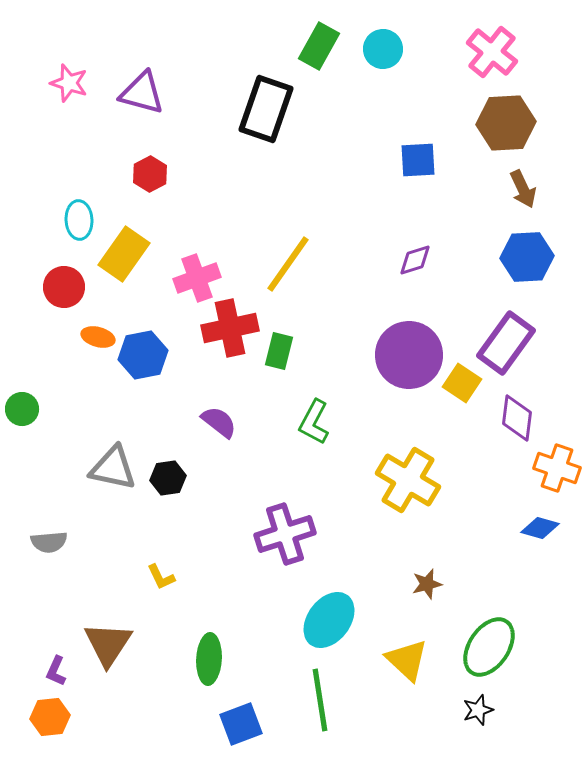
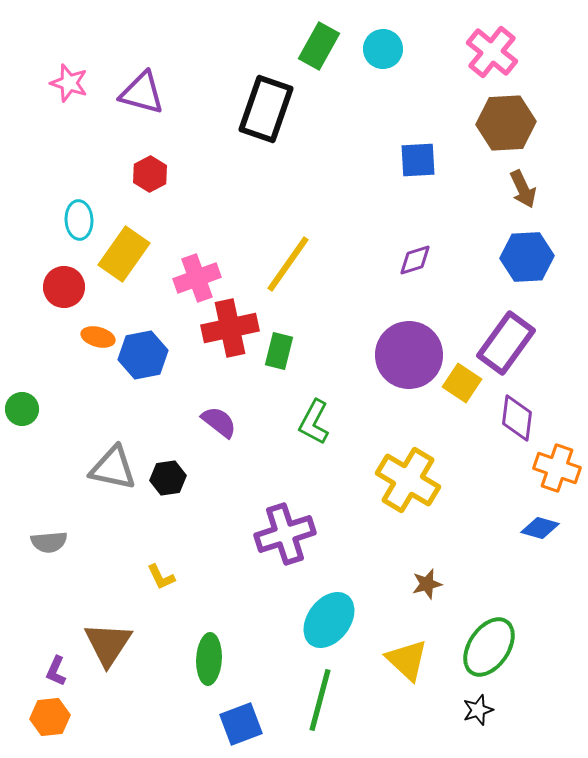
green line at (320, 700): rotated 24 degrees clockwise
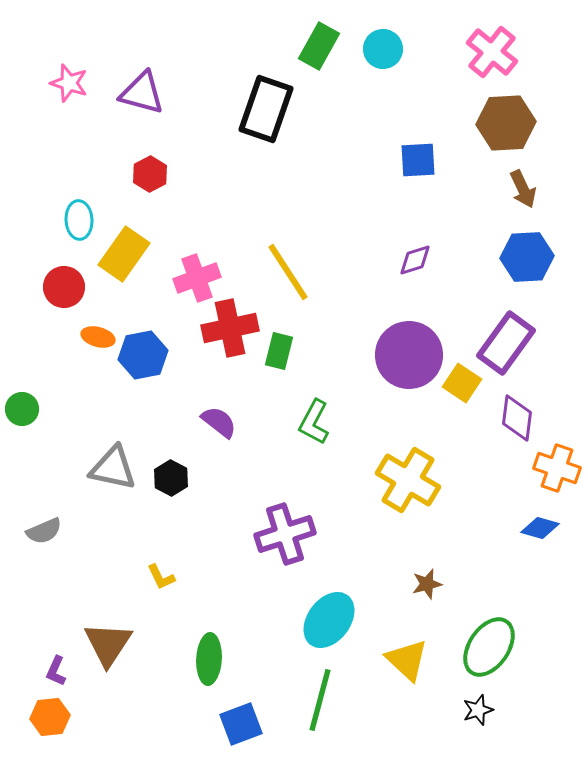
yellow line at (288, 264): moved 8 px down; rotated 68 degrees counterclockwise
black hexagon at (168, 478): moved 3 px right; rotated 24 degrees counterclockwise
gray semicircle at (49, 542): moved 5 px left, 11 px up; rotated 18 degrees counterclockwise
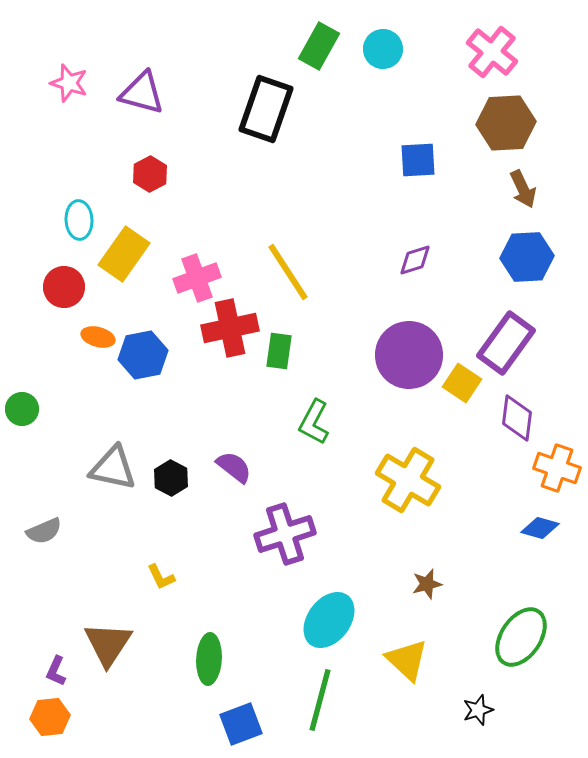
green rectangle at (279, 351): rotated 6 degrees counterclockwise
purple semicircle at (219, 422): moved 15 px right, 45 px down
green ellipse at (489, 647): moved 32 px right, 10 px up
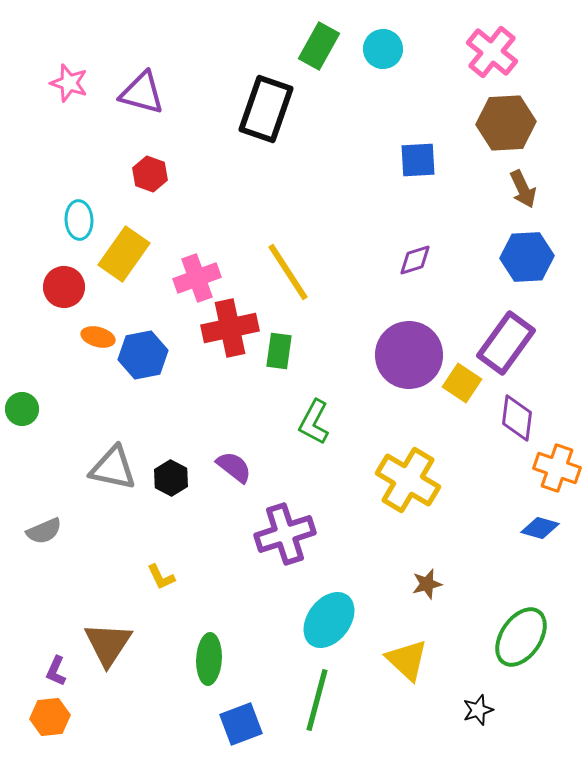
red hexagon at (150, 174): rotated 12 degrees counterclockwise
green line at (320, 700): moved 3 px left
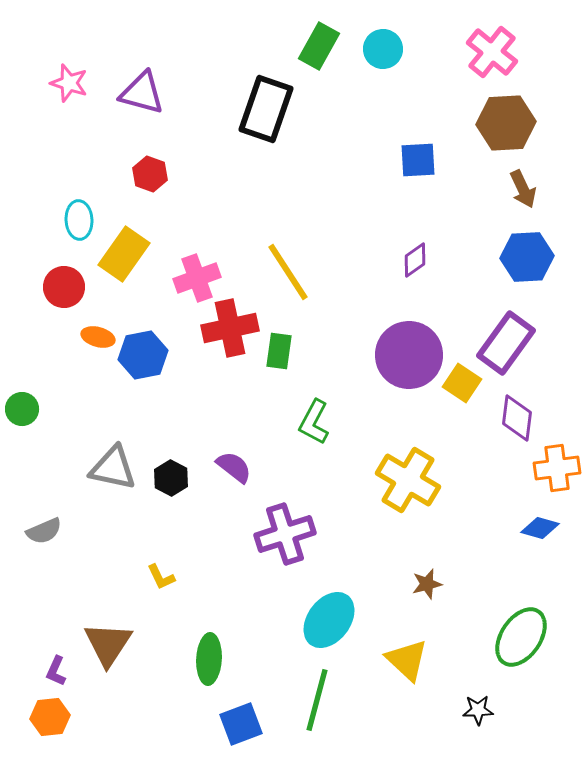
purple diamond at (415, 260): rotated 18 degrees counterclockwise
orange cross at (557, 468): rotated 27 degrees counterclockwise
black star at (478, 710): rotated 16 degrees clockwise
